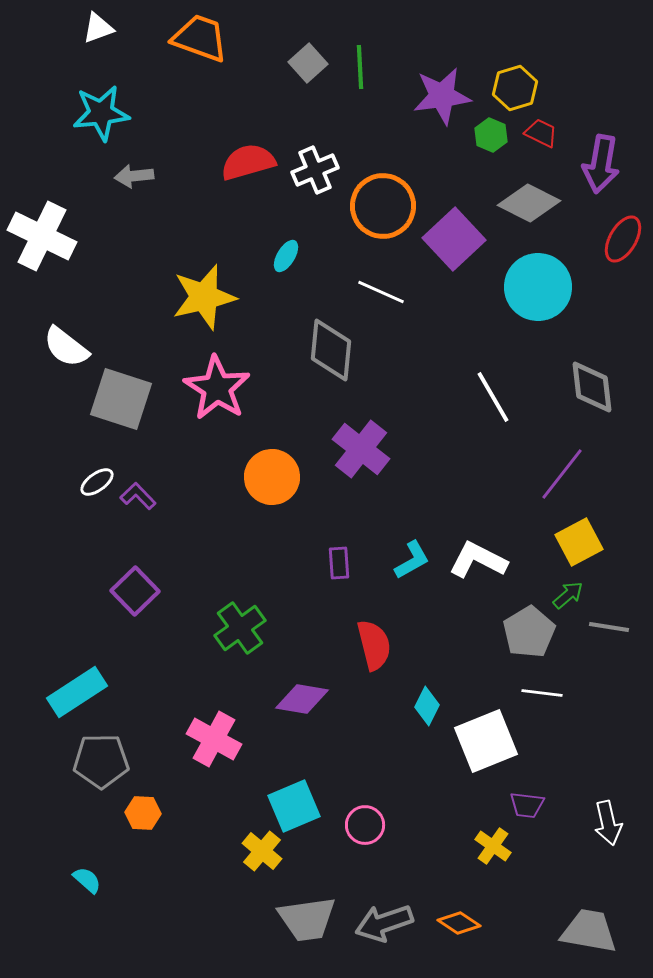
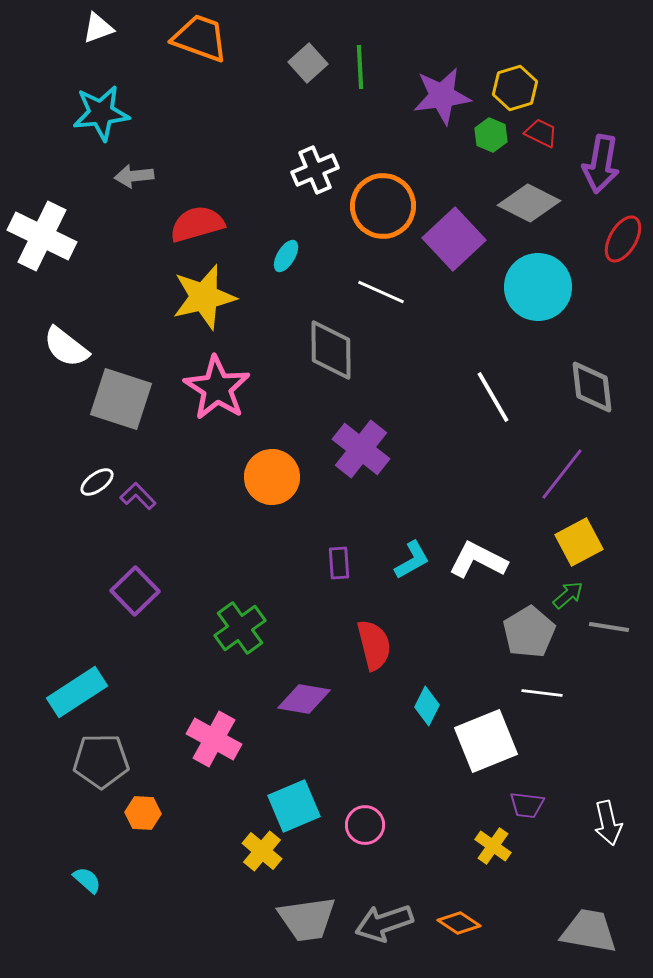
red semicircle at (248, 162): moved 51 px left, 62 px down
gray diamond at (331, 350): rotated 6 degrees counterclockwise
purple diamond at (302, 699): moved 2 px right
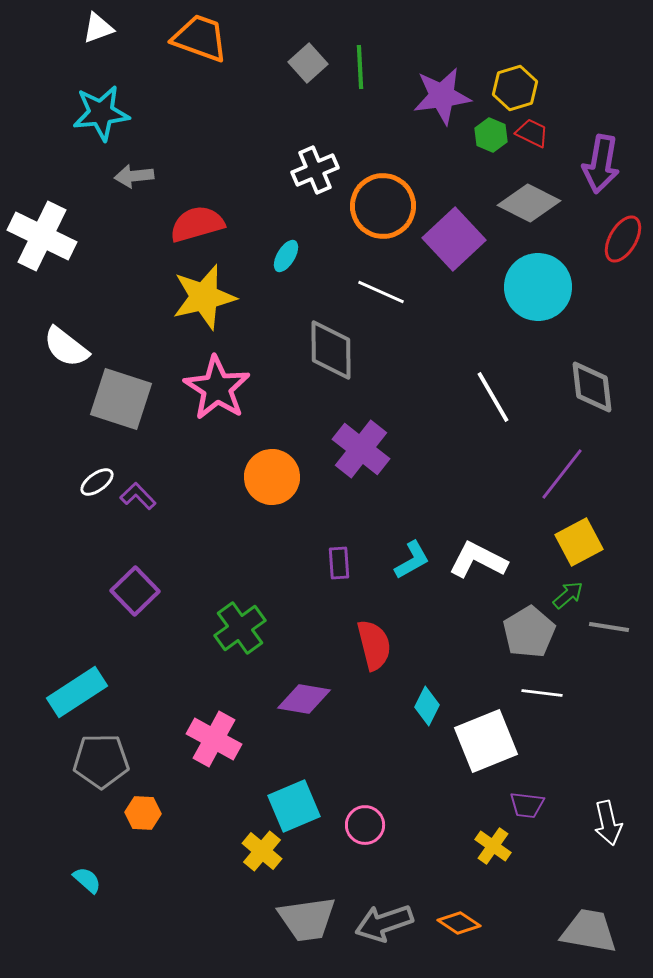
red trapezoid at (541, 133): moved 9 px left
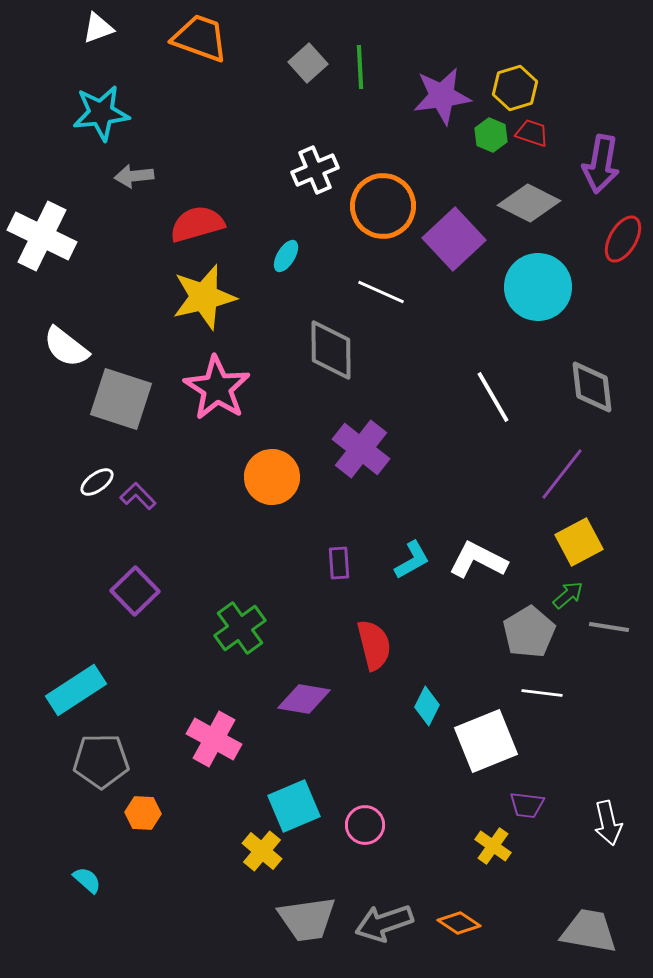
red trapezoid at (532, 133): rotated 8 degrees counterclockwise
cyan rectangle at (77, 692): moved 1 px left, 2 px up
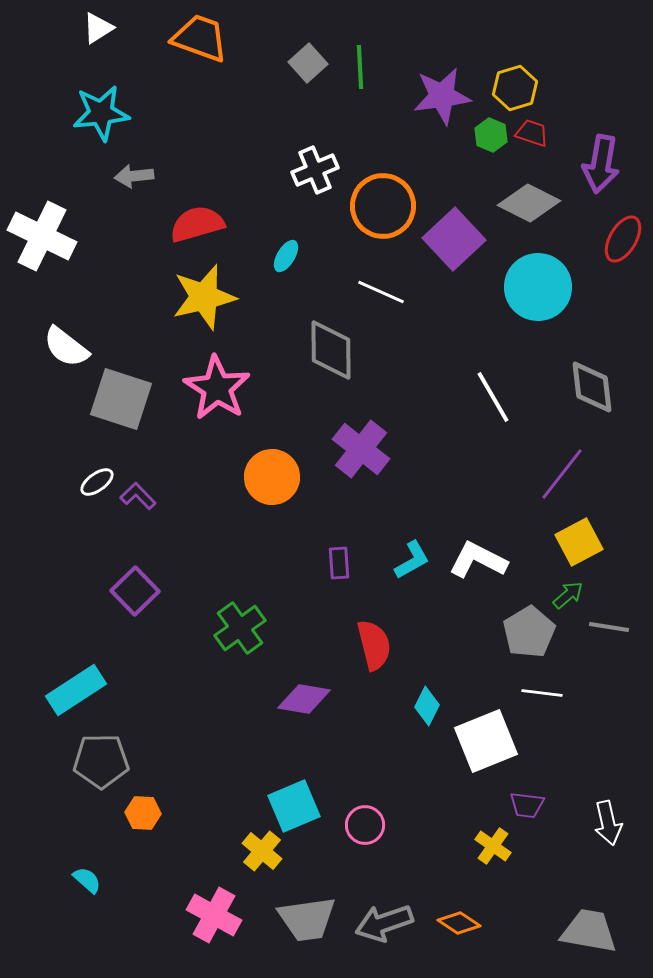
white triangle at (98, 28): rotated 12 degrees counterclockwise
pink cross at (214, 739): moved 176 px down
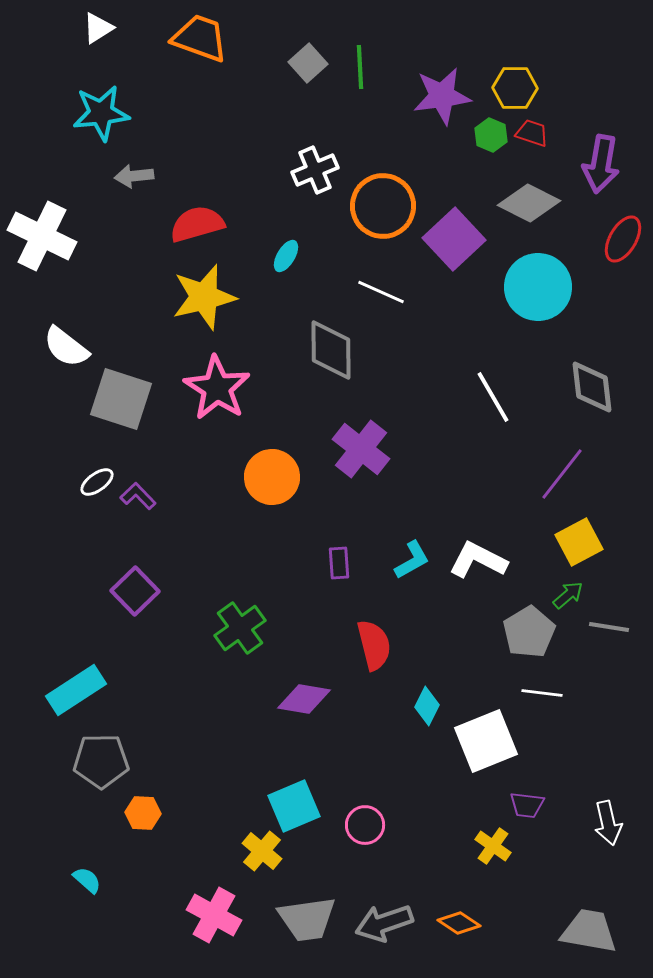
yellow hexagon at (515, 88): rotated 18 degrees clockwise
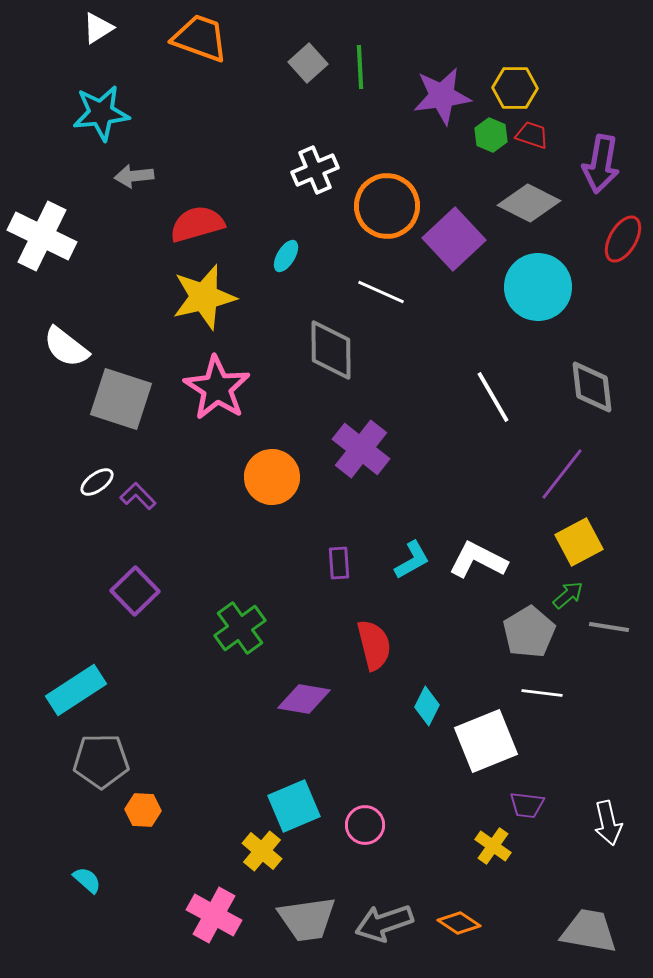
red trapezoid at (532, 133): moved 2 px down
orange circle at (383, 206): moved 4 px right
orange hexagon at (143, 813): moved 3 px up
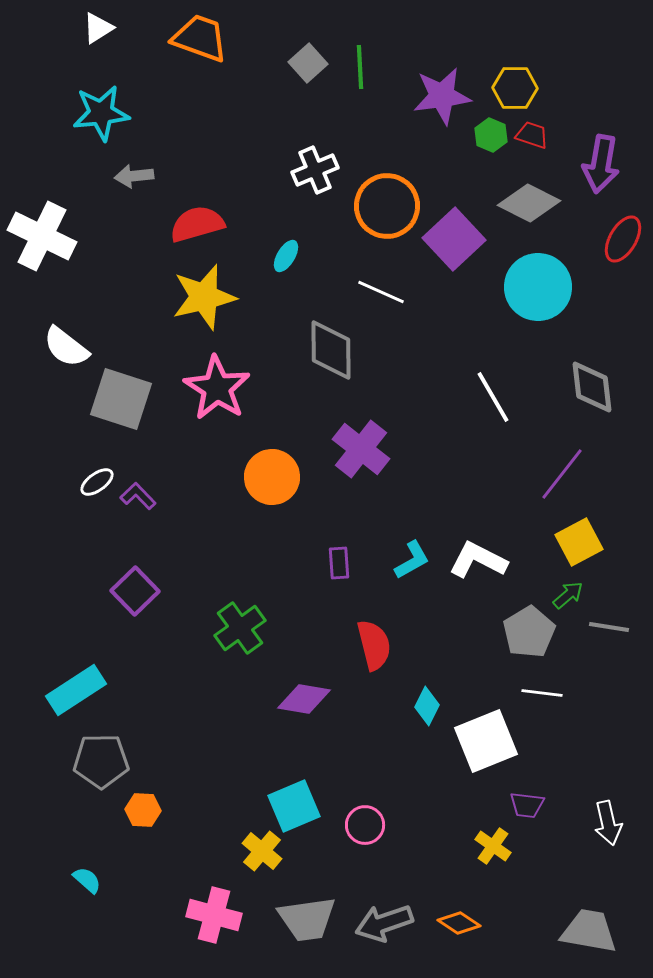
pink cross at (214, 915): rotated 14 degrees counterclockwise
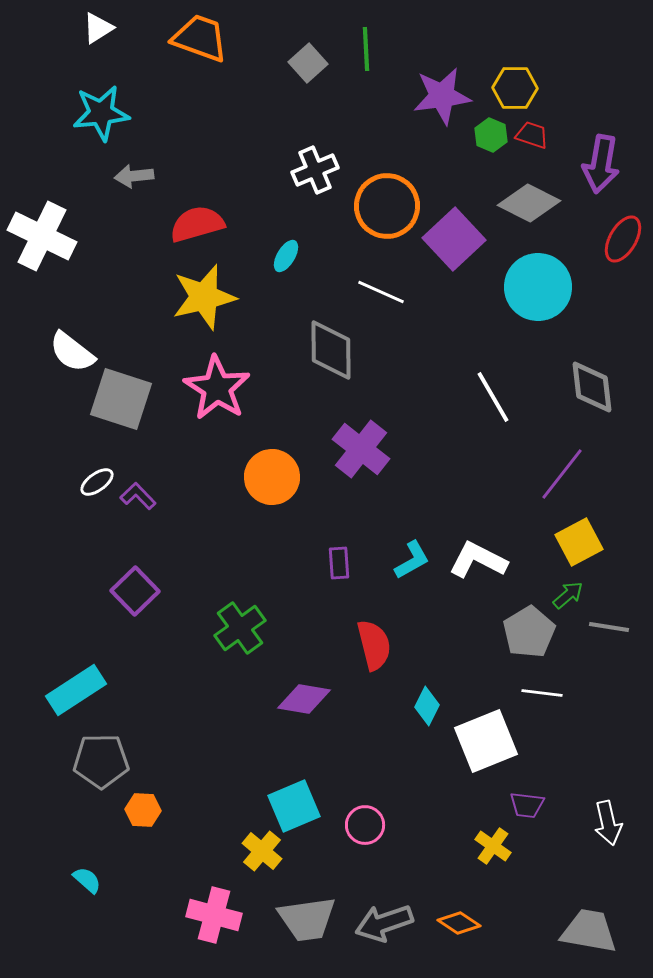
green line at (360, 67): moved 6 px right, 18 px up
white semicircle at (66, 347): moved 6 px right, 5 px down
